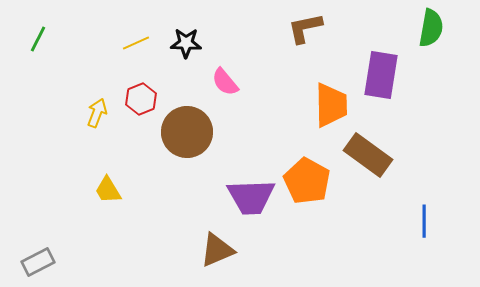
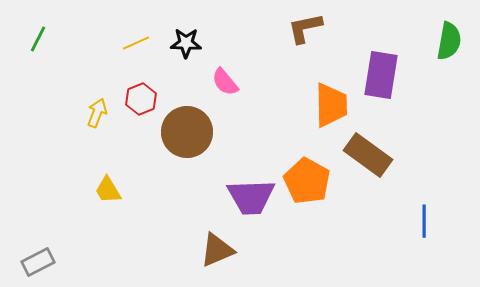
green semicircle: moved 18 px right, 13 px down
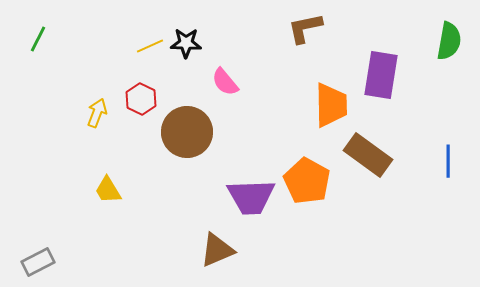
yellow line: moved 14 px right, 3 px down
red hexagon: rotated 12 degrees counterclockwise
blue line: moved 24 px right, 60 px up
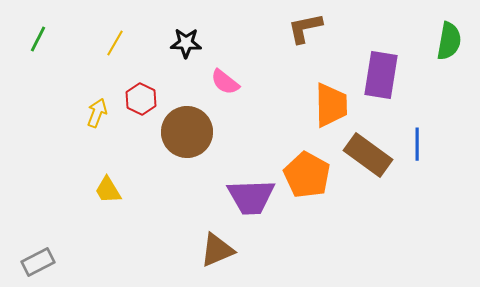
yellow line: moved 35 px left, 3 px up; rotated 36 degrees counterclockwise
pink semicircle: rotated 12 degrees counterclockwise
blue line: moved 31 px left, 17 px up
orange pentagon: moved 6 px up
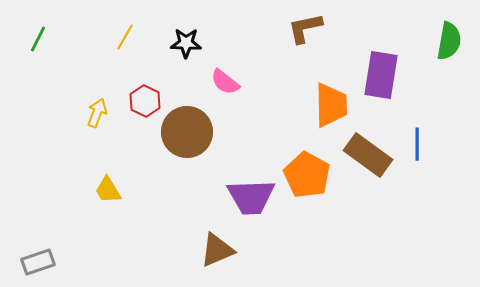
yellow line: moved 10 px right, 6 px up
red hexagon: moved 4 px right, 2 px down
gray rectangle: rotated 8 degrees clockwise
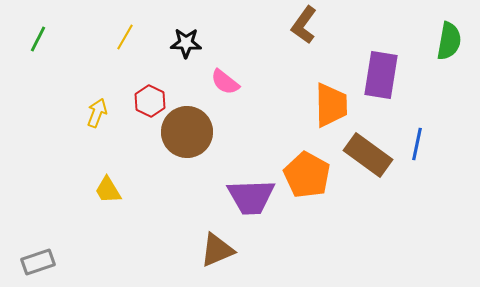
brown L-shape: moved 1 px left, 3 px up; rotated 42 degrees counterclockwise
red hexagon: moved 5 px right
blue line: rotated 12 degrees clockwise
